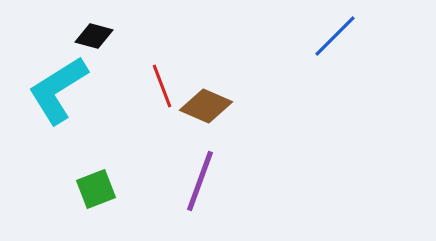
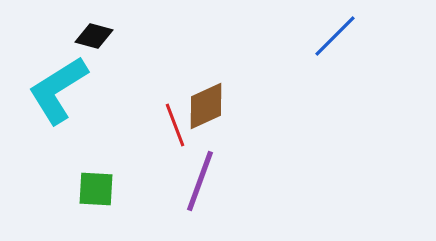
red line: moved 13 px right, 39 px down
brown diamond: rotated 48 degrees counterclockwise
green square: rotated 24 degrees clockwise
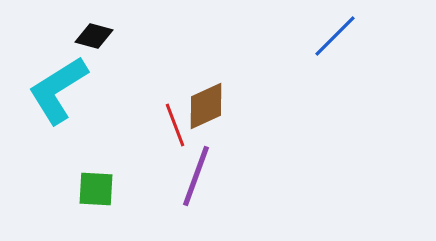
purple line: moved 4 px left, 5 px up
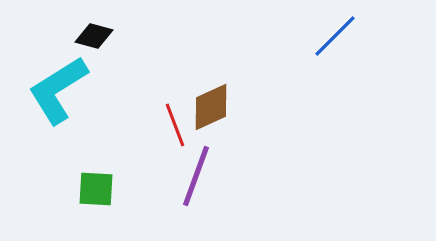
brown diamond: moved 5 px right, 1 px down
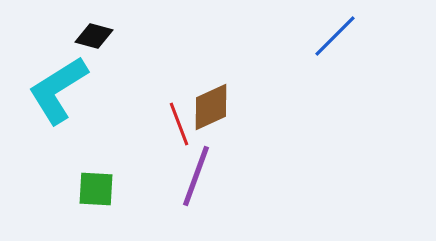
red line: moved 4 px right, 1 px up
